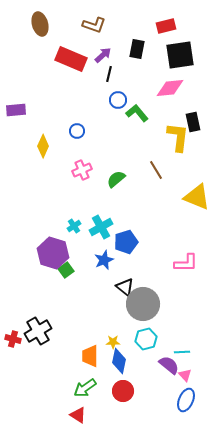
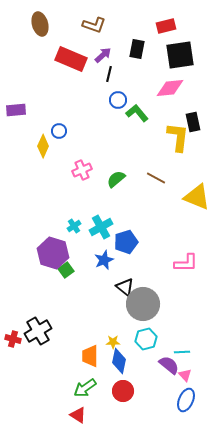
blue circle at (77, 131): moved 18 px left
brown line at (156, 170): moved 8 px down; rotated 30 degrees counterclockwise
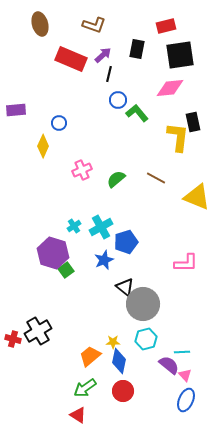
blue circle at (59, 131): moved 8 px up
orange trapezoid at (90, 356): rotated 50 degrees clockwise
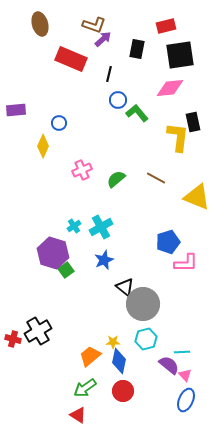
purple arrow at (103, 55): moved 16 px up
blue pentagon at (126, 242): moved 42 px right
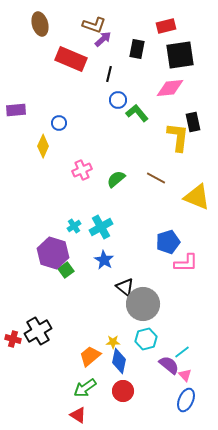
blue star at (104, 260): rotated 18 degrees counterclockwise
cyan line at (182, 352): rotated 35 degrees counterclockwise
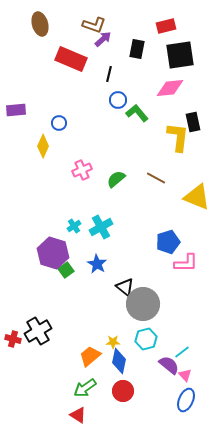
blue star at (104, 260): moved 7 px left, 4 px down
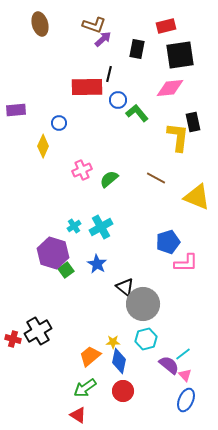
red rectangle at (71, 59): moved 16 px right, 28 px down; rotated 24 degrees counterclockwise
green semicircle at (116, 179): moved 7 px left
cyan line at (182, 352): moved 1 px right, 2 px down
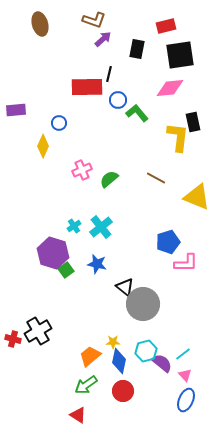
brown L-shape at (94, 25): moved 5 px up
cyan cross at (101, 227): rotated 10 degrees counterclockwise
blue star at (97, 264): rotated 18 degrees counterclockwise
cyan hexagon at (146, 339): moved 12 px down
purple semicircle at (169, 365): moved 7 px left, 2 px up
green arrow at (85, 388): moved 1 px right, 3 px up
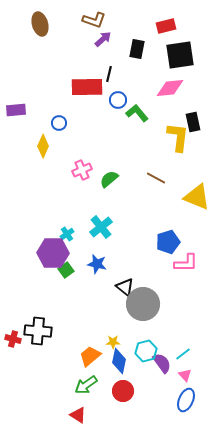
cyan cross at (74, 226): moved 7 px left, 8 px down
purple hexagon at (53, 253): rotated 16 degrees counterclockwise
black cross at (38, 331): rotated 36 degrees clockwise
purple semicircle at (162, 363): rotated 15 degrees clockwise
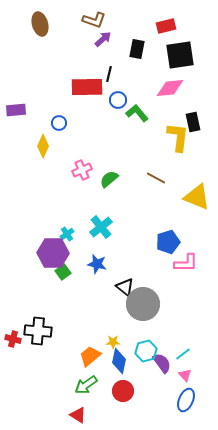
green square at (66, 270): moved 3 px left, 2 px down
